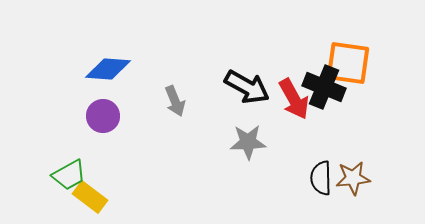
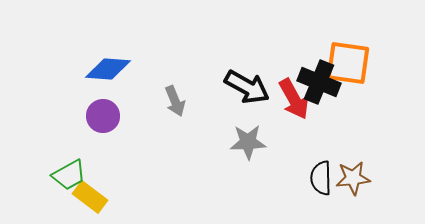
black cross: moved 5 px left, 5 px up
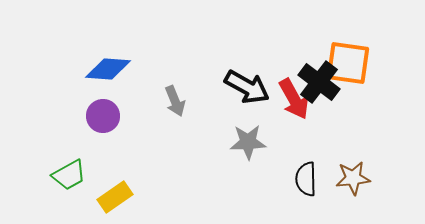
black cross: rotated 15 degrees clockwise
black semicircle: moved 15 px left, 1 px down
yellow rectangle: moved 25 px right; rotated 72 degrees counterclockwise
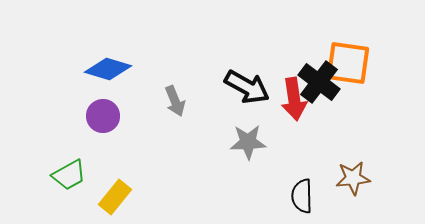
blue diamond: rotated 12 degrees clockwise
red arrow: rotated 21 degrees clockwise
black semicircle: moved 4 px left, 17 px down
yellow rectangle: rotated 16 degrees counterclockwise
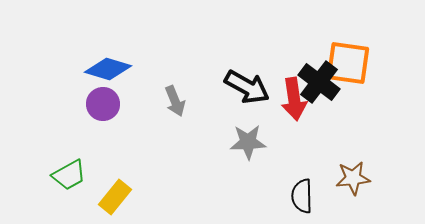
purple circle: moved 12 px up
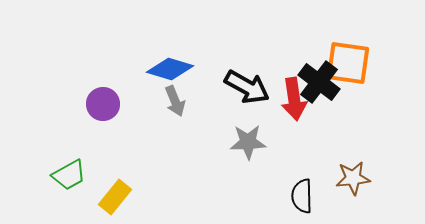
blue diamond: moved 62 px right
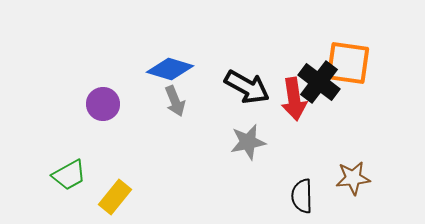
gray star: rotated 9 degrees counterclockwise
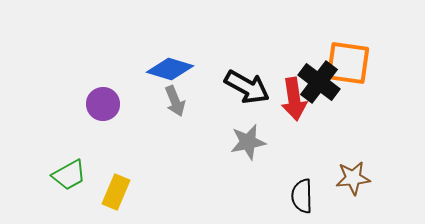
yellow rectangle: moved 1 px right, 5 px up; rotated 16 degrees counterclockwise
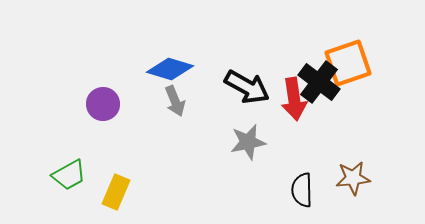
orange square: rotated 27 degrees counterclockwise
black semicircle: moved 6 px up
